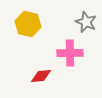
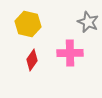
gray star: moved 2 px right
red diamond: moved 9 px left, 16 px up; rotated 50 degrees counterclockwise
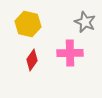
gray star: moved 3 px left
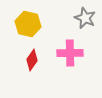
gray star: moved 4 px up
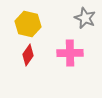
red diamond: moved 4 px left, 5 px up
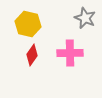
red diamond: moved 4 px right
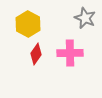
yellow hexagon: rotated 15 degrees clockwise
red diamond: moved 4 px right, 1 px up
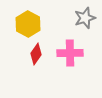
gray star: rotated 30 degrees clockwise
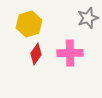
gray star: moved 3 px right
yellow hexagon: moved 1 px right; rotated 15 degrees clockwise
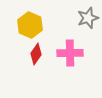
yellow hexagon: moved 1 px right, 1 px down; rotated 20 degrees counterclockwise
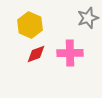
red diamond: rotated 35 degrees clockwise
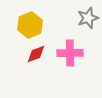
yellow hexagon: rotated 15 degrees clockwise
